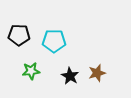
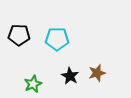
cyan pentagon: moved 3 px right, 2 px up
green star: moved 2 px right, 13 px down; rotated 18 degrees counterclockwise
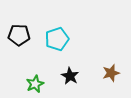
cyan pentagon: rotated 20 degrees counterclockwise
brown star: moved 14 px right
green star: moved 2 px right
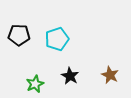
brown star: moved 1 px left, 2 px down; rotated 30 degrees counterclockwise
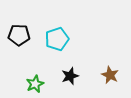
black star: rotated 24 degrees clockwise
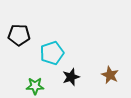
cyan pentagon: moved 5 px left, 14 px down
black star: moved 1 px right, 1 px down
green star: moved 2 px down; rotated 24 degrees clockwise
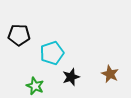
brown star: moved 1 px up
green star: rotated 24 degrees clockwise
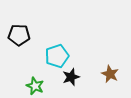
cyan pentagon: moved 5 px right, 3 px down
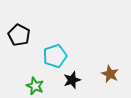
black pentagon: rotated 25 degrees clockwise
cyan pentagon: moved 2 px left
black star: moved 1 px right, 3 px down
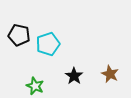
black pentagon: rotated 15 degrees counterclockwise
cyan pentagon: moved 7 px left, 12 px up
black star: moved 2 px right, 4 px up; rotated 18 degrees counterclockwise
